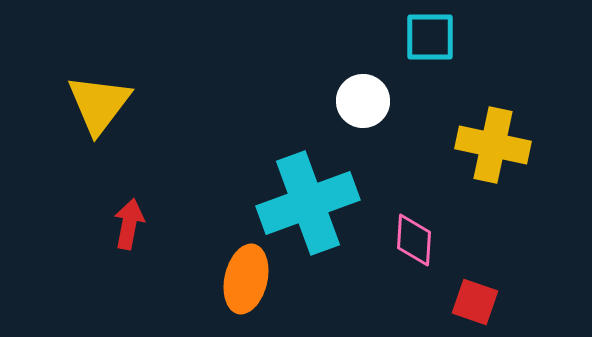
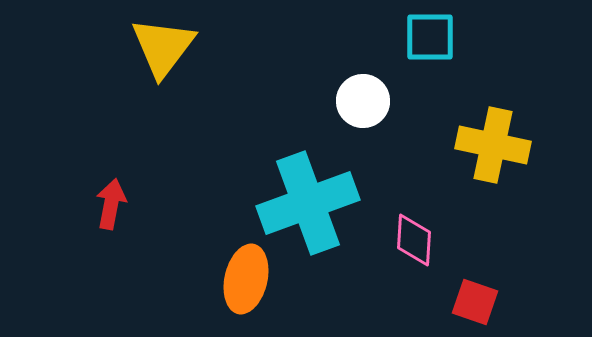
yellow triangle: moved 64 px right, 57 px up
red arrow: moved 18 px left, 20 px up
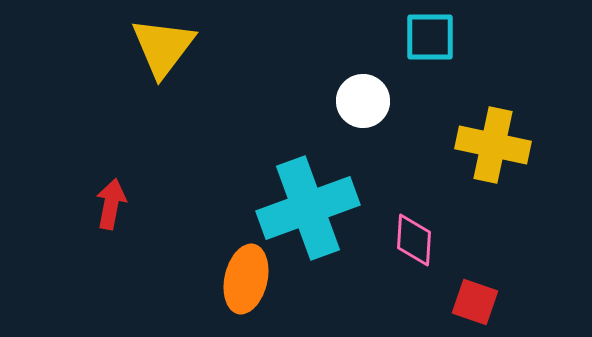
cyan cross: moved 5 px down
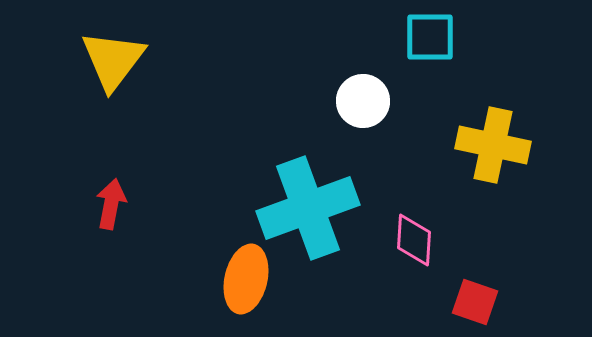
yellow triangle: moved 50 px left, 13 px down
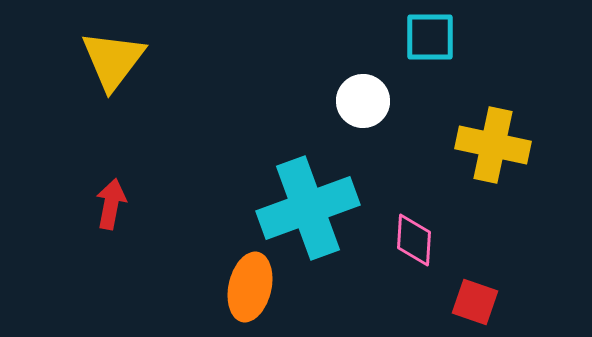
orange ellipse: moved 4 px right, 8 px down
